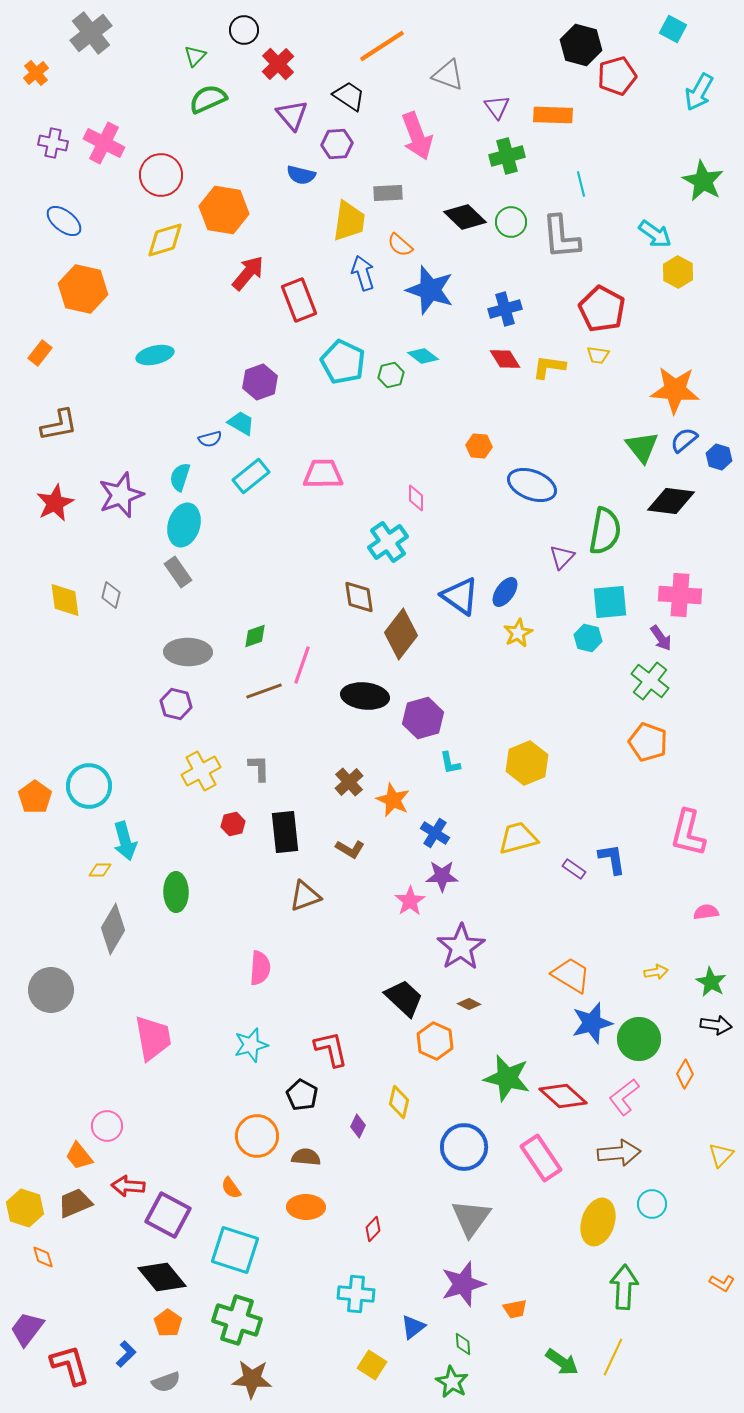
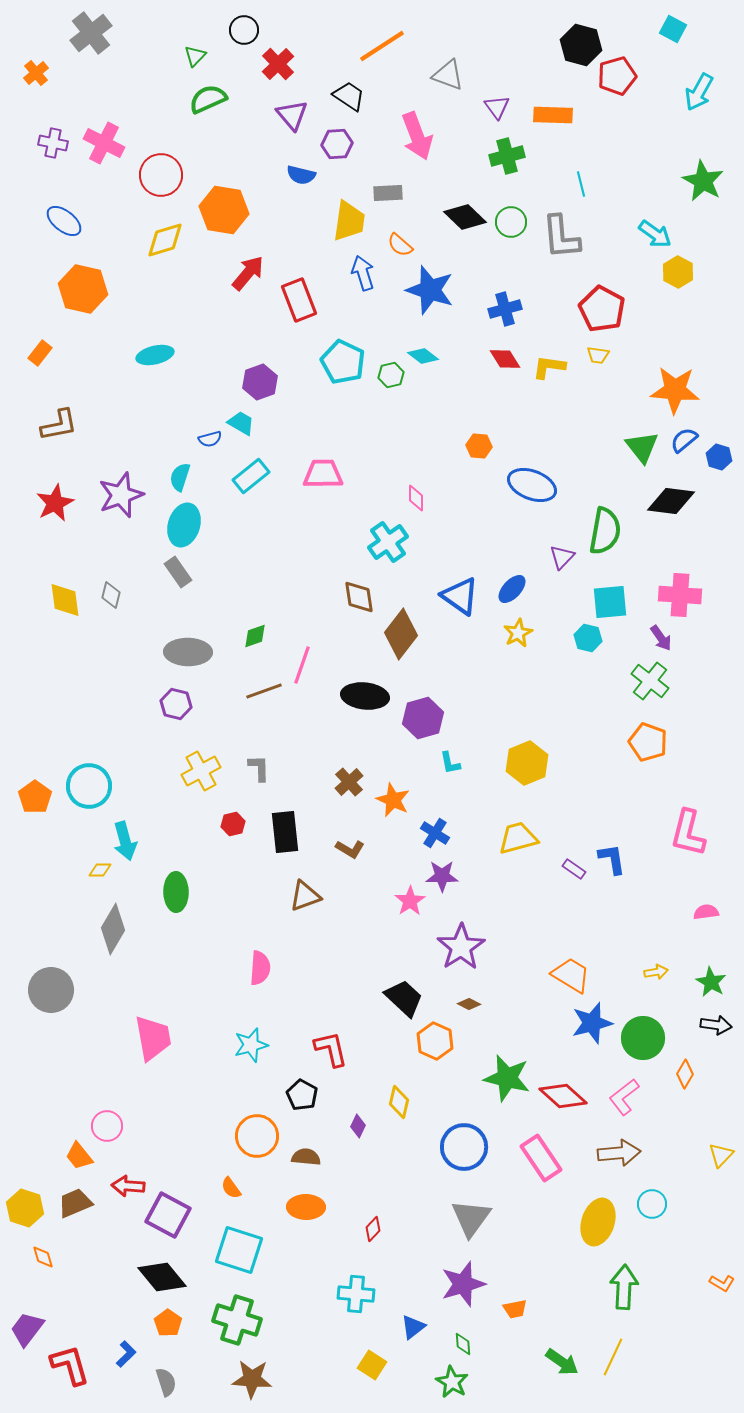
blue ellipse at (505, 592): moved 7 px right, 3 px up; rotated 8 degrees clockwise
green circle at (639, 1039): moved 4 px right, 1 px up
cyan square at (235, 1250): moved 4 px right
gray semicircle at (166, 1382): rotated 88 degrees counterclockwise
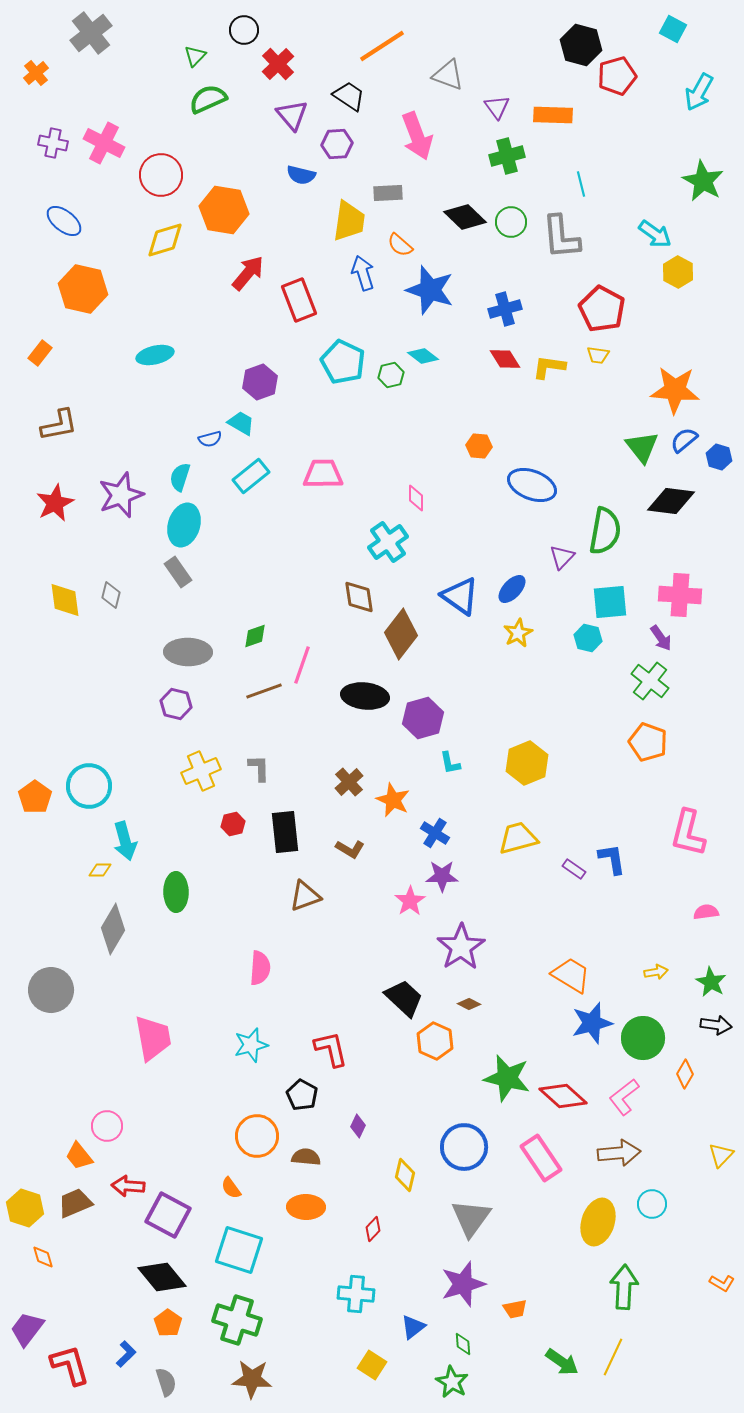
yellow cross at (201, 771): rotated 6 degrees clockwise
yellow diamond at (399, 1102): moved 6 px right, 73 px down
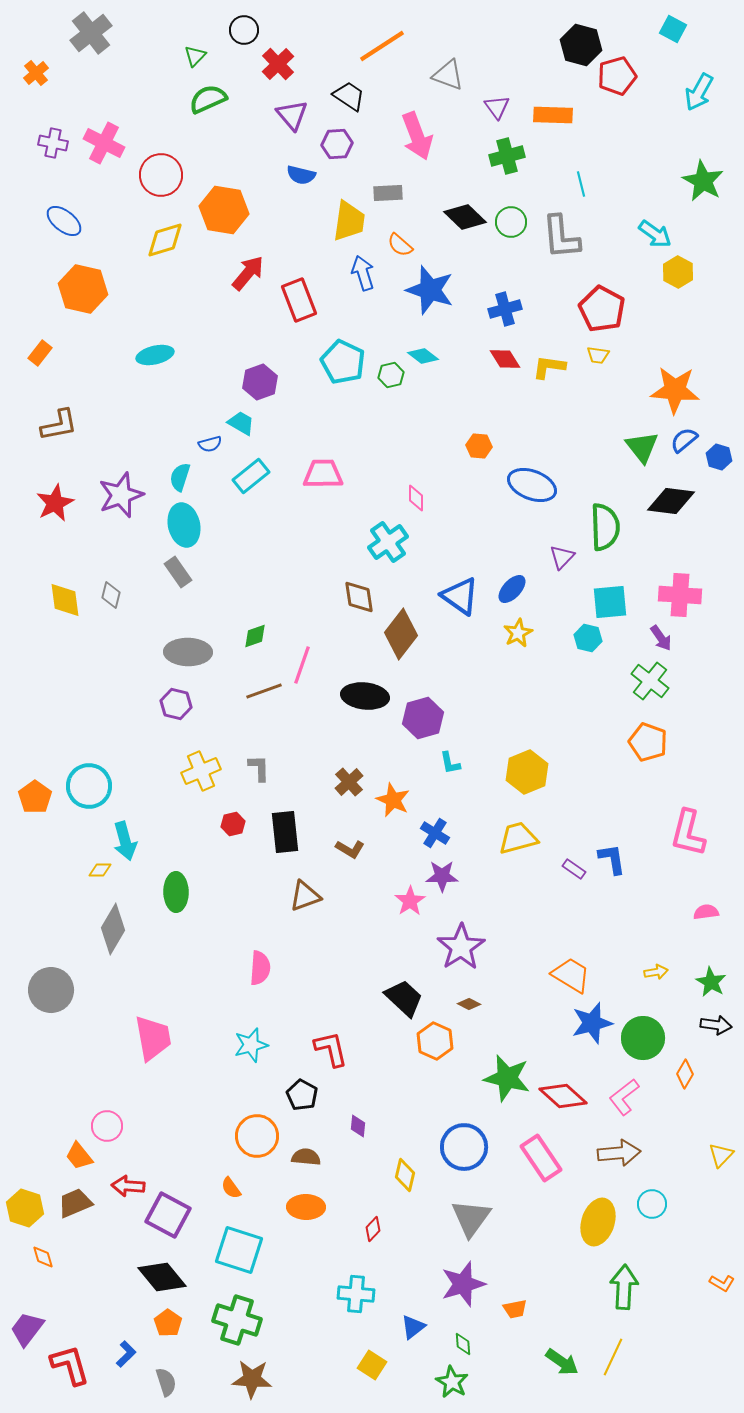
blue semicircle at (210, 439): moved 5 px down
cyan ellipse at (184, 525): rotated 30 degrees counterclockwise
green semicircle at (605, 531): moved 4 px up; rotated 12 degrees counterclockwise
yellow hexagon at (527, 763): moved 9 px down
purple diamond at (358, 1126): rotated 20 degrees counterclockwise
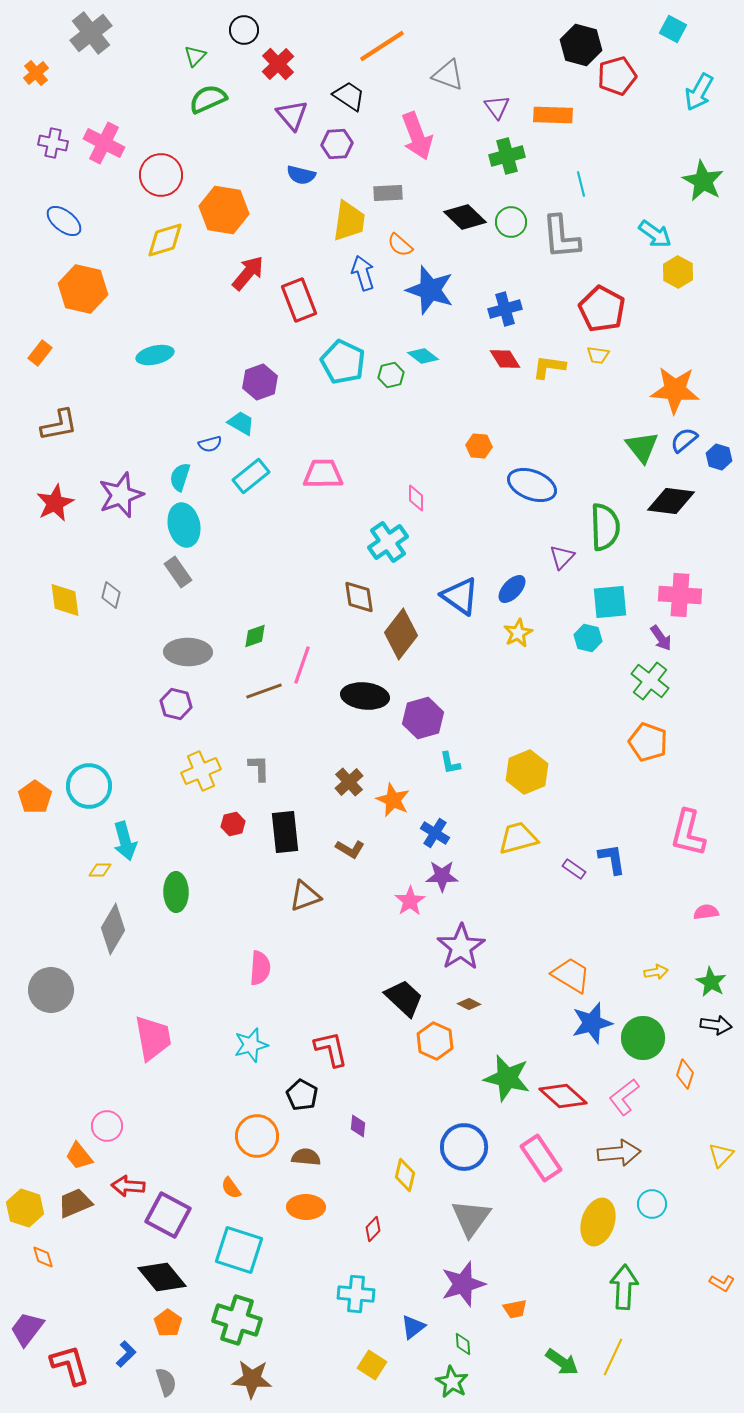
orange diamond at (685, 1074): rotated 12 degrees counterclockwise
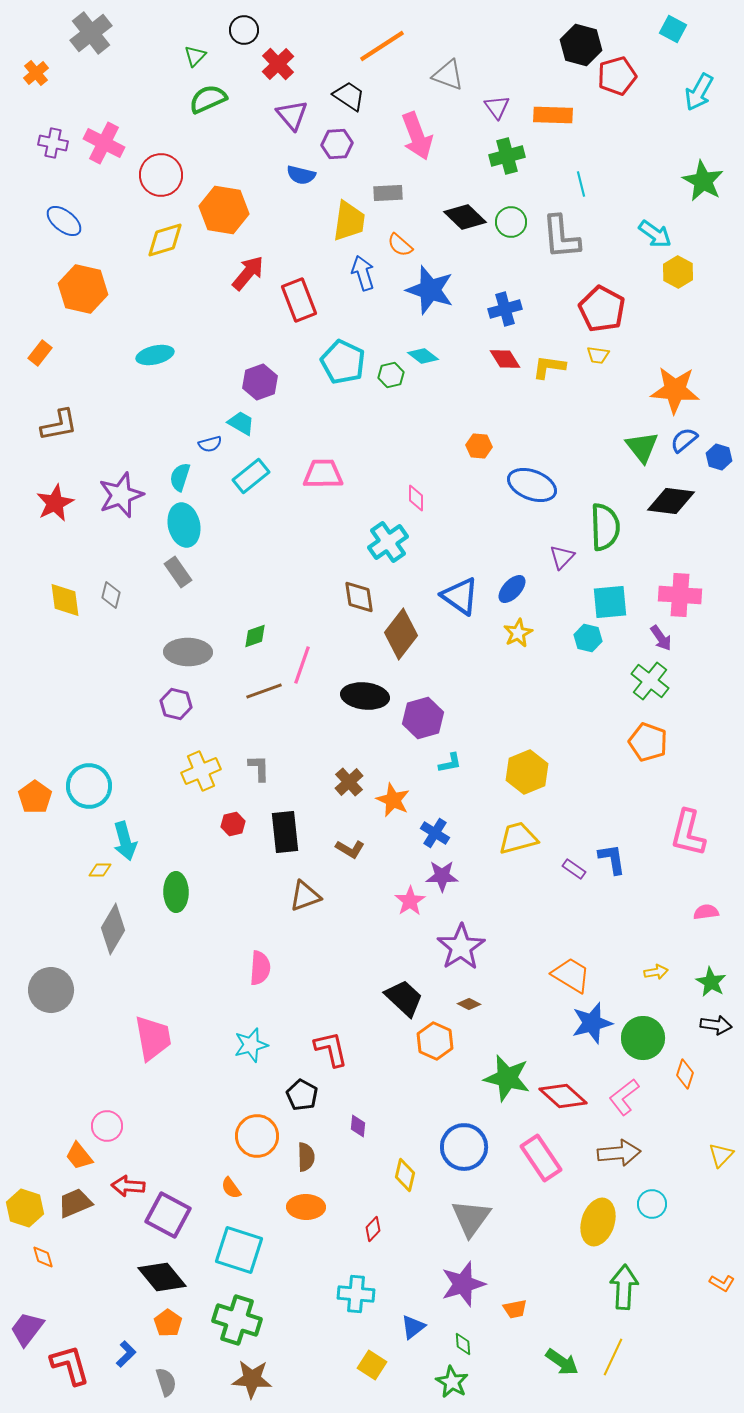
cyan L-shape at (450, 763): rotated 90 degrees counterclockwise
brown semicircle at (306, 1157): rotated 84 degrees clockwise
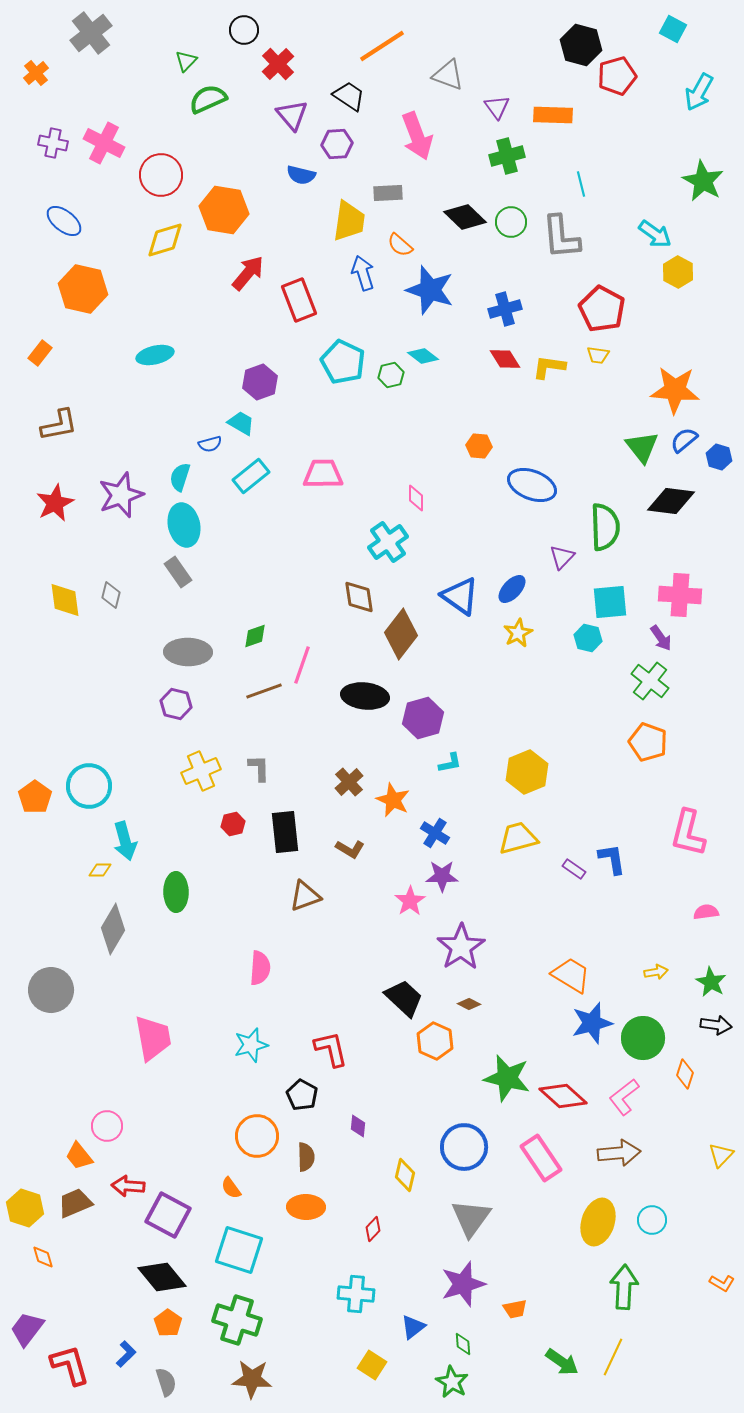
green triangle at (195, 56): moved 9 px left, 5 px down
cyan circle at (652, 1204): moved 16 px down
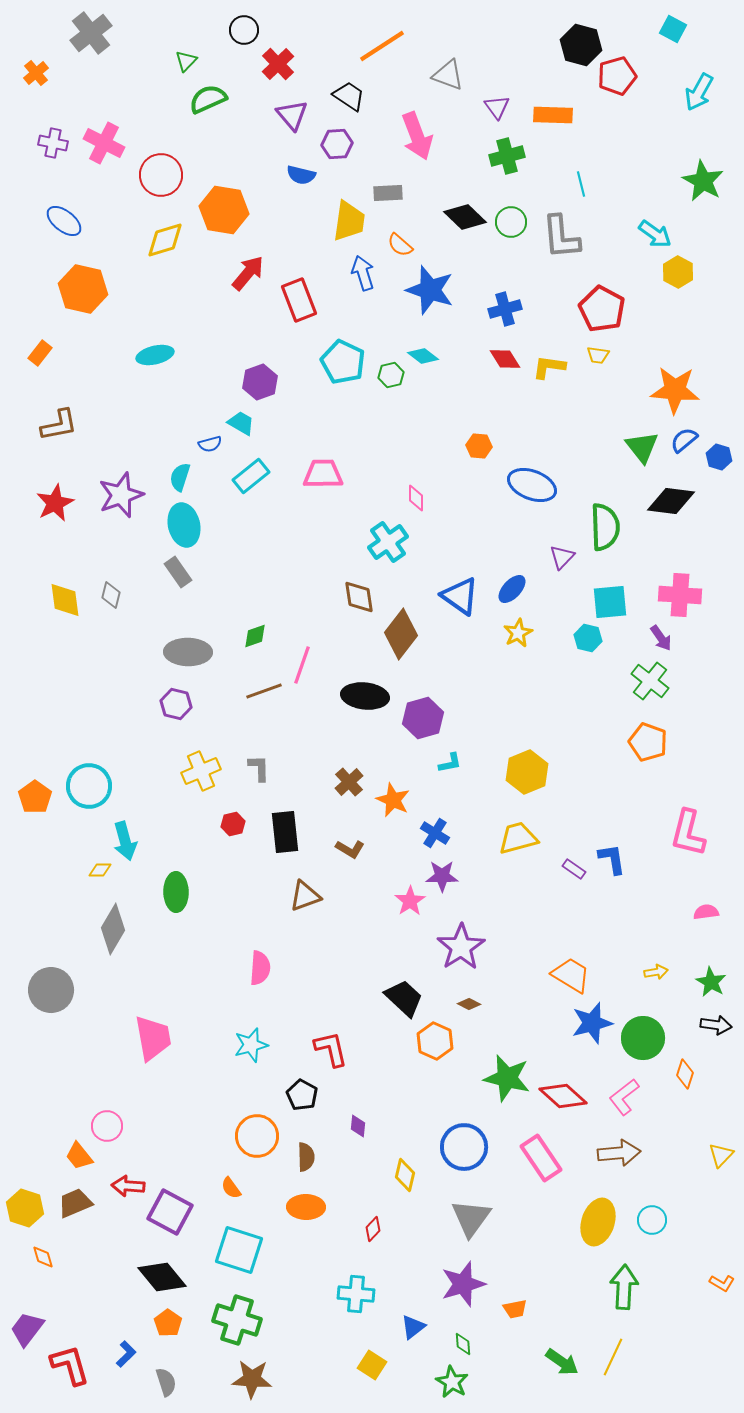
purple square at (168, 1215): moved 2 px right, 3 px up
